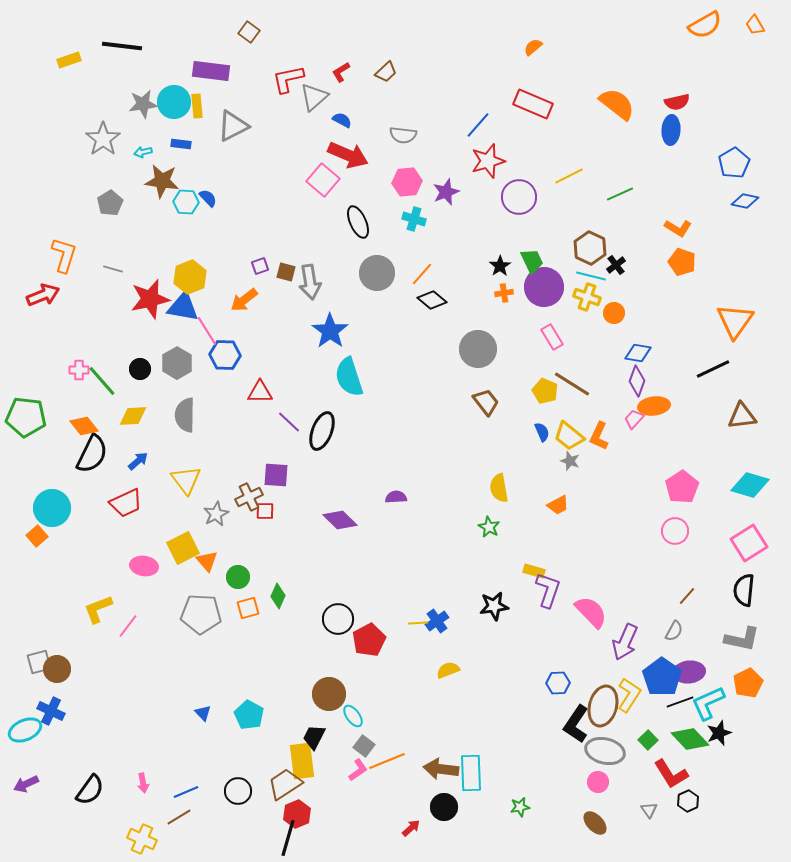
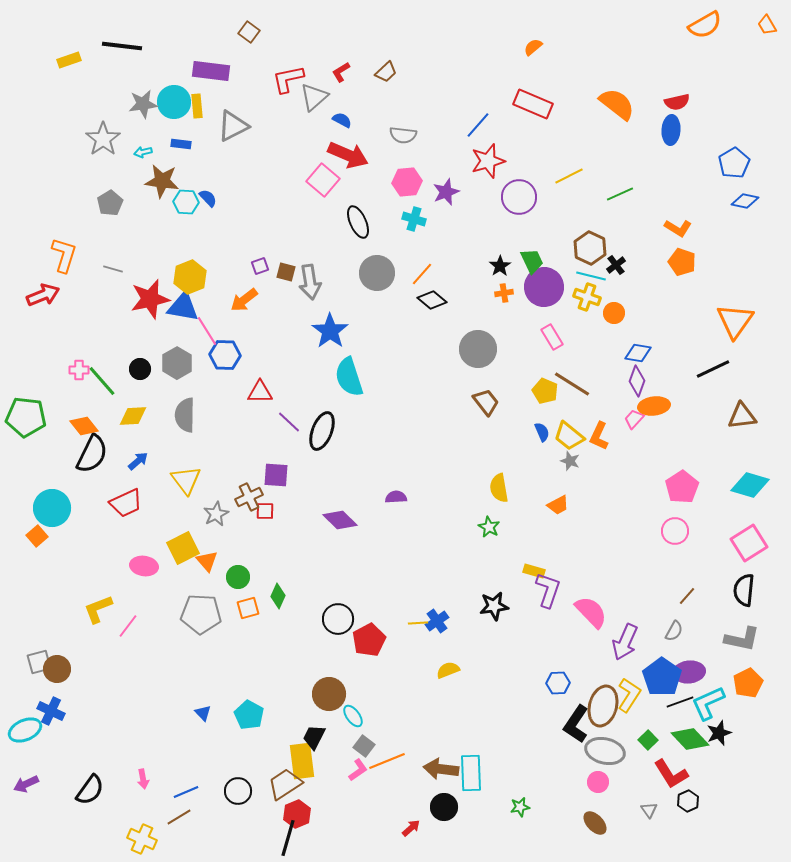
orange trapezoid at (755, 25): moved 12 px right
pink arrow at (143, 783): moved 4 px up
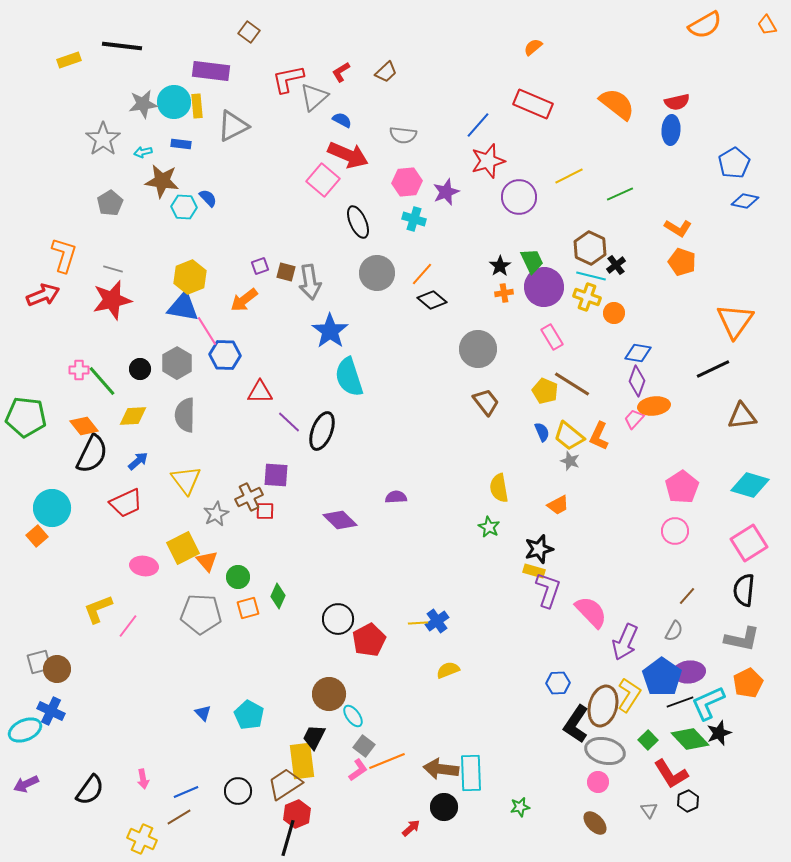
cyan hexagon at (186, 202): moved 2 px left, 5 px down
red star at (150, 299): moved 38 px left, 1 px down
black star at (494, 606): moved 45 px right, 57 px up; rotated 8 degrees counterclockwise
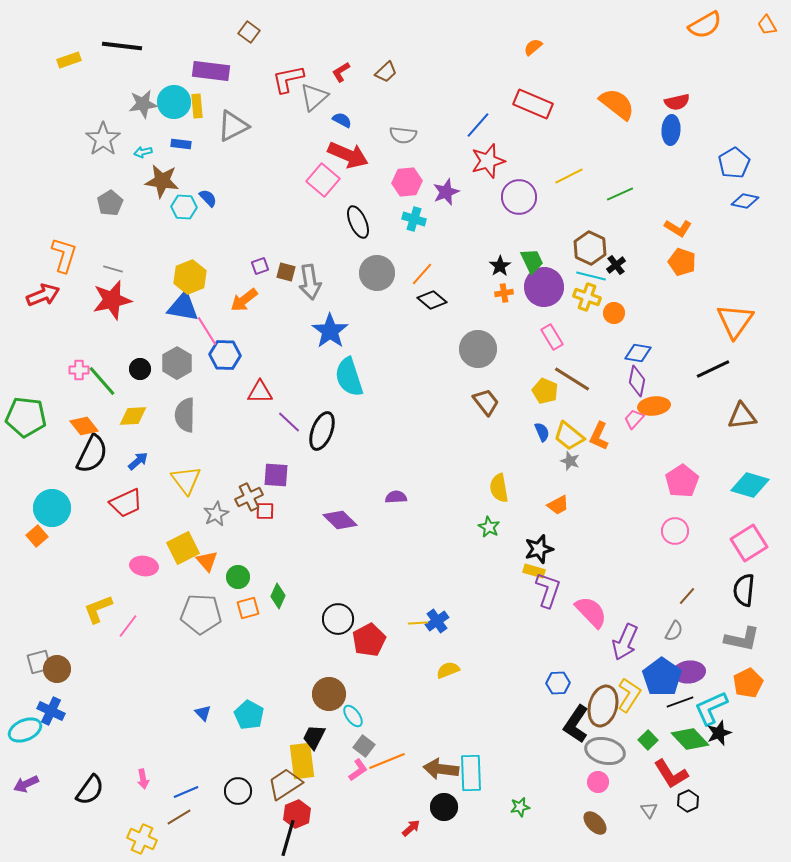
purple diamond at (637, 381): rotated 8 degrees counterclockwise
brown line at (572, 384): moved 5 px up
pink pentagon at (682, 487): moved 6 px up
cyan L-shape at (708, 703): moved 3 px right, 5 px down
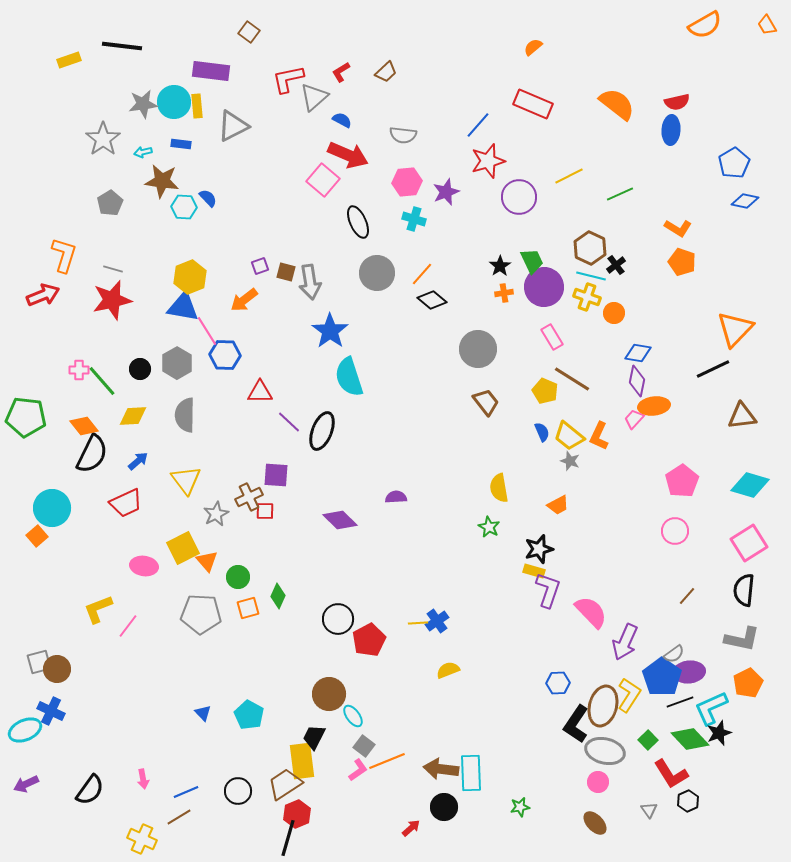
orange triangle at (735, 321): moved 8 px down; rotated 9 degrees clockwise
gray semicircle at (674, 631): moved 23 px down; rotated 25 degrees clockwise
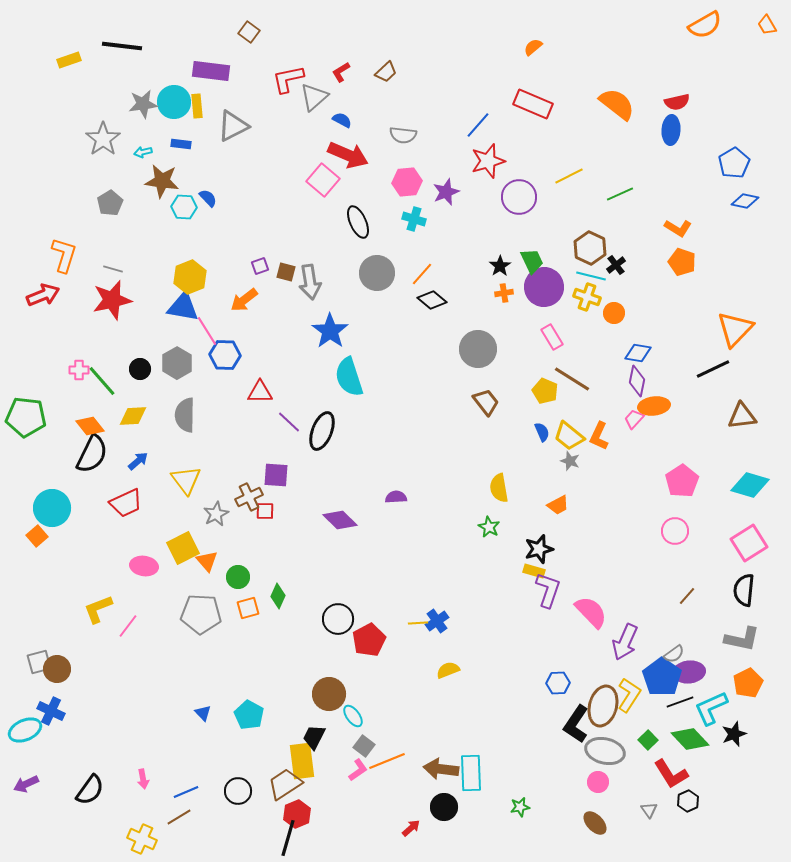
orange diamond at (84, 426): moved 6 px right
black star at (719, 733): moved 15 px right, 1 px down
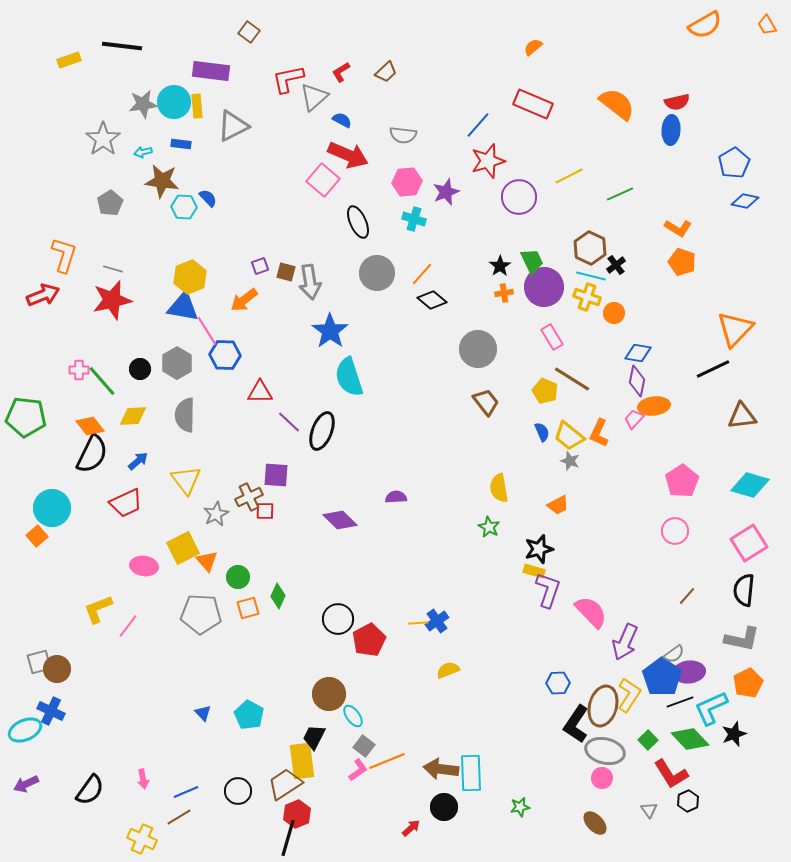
orange L-shape at (599, 436): moved 3 px up
pink circle at (598, 782): moved 4 px right, 4 px up
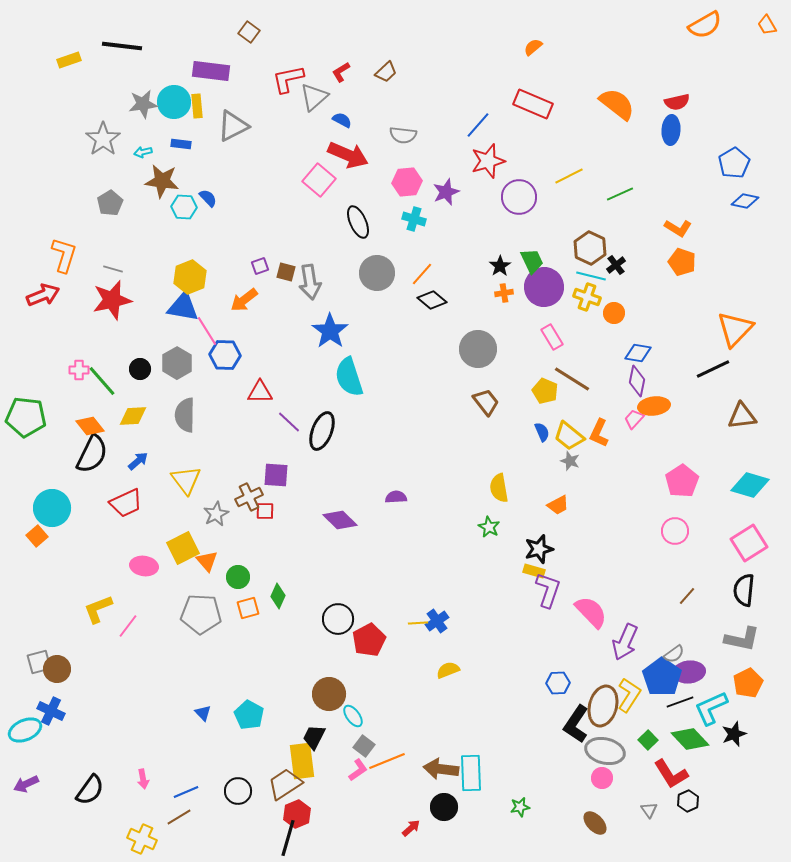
pink square at (323, 180): moved 4 px left
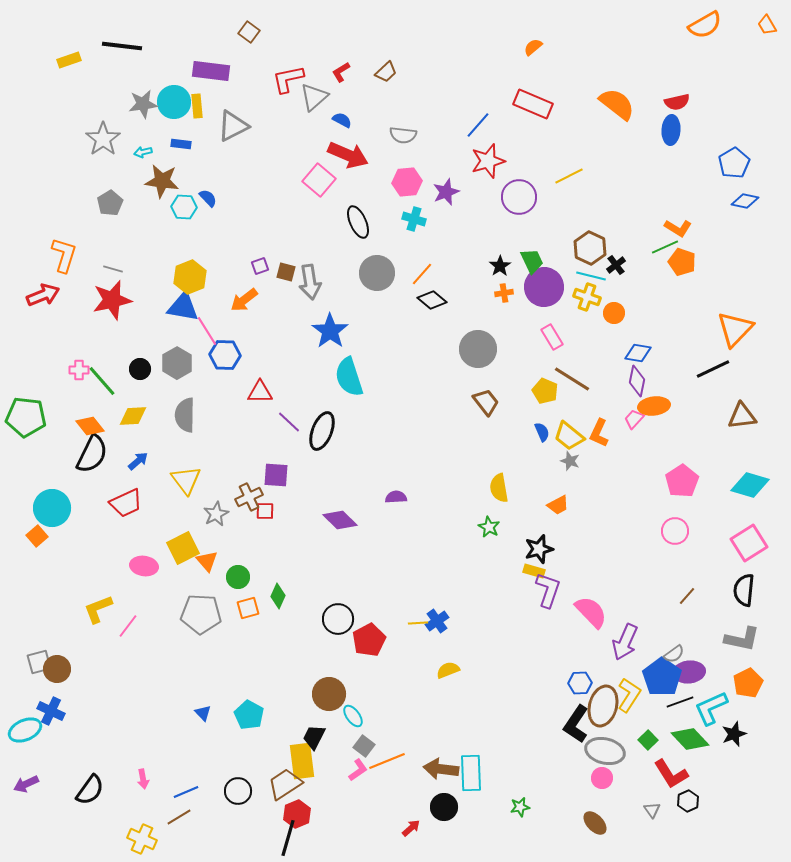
green line at (620, 194): moved 45 px right, 53 px down
blue hexagon at (558, 683): moved 22 px right
gray triangle at (649, 810): moved 3 px right
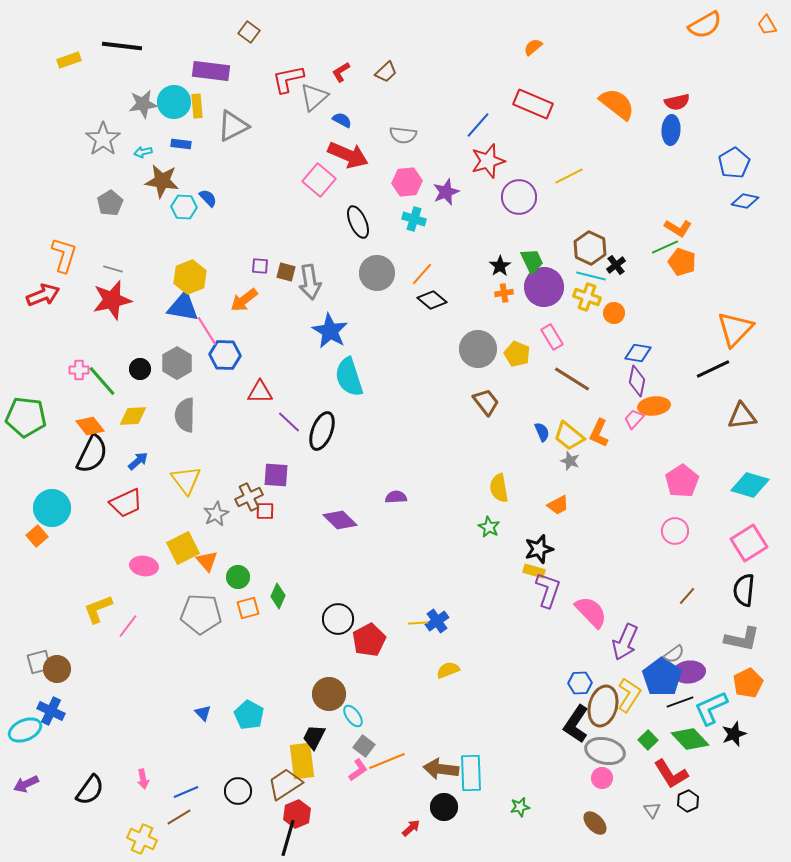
purple square at (260, 266): rotated 24 degrees clockwise
blue star at (330, 331): rotated 6 degrees counterclockwise
yellow pentagon at (545, 391): moved 28 px left, 37 px up
